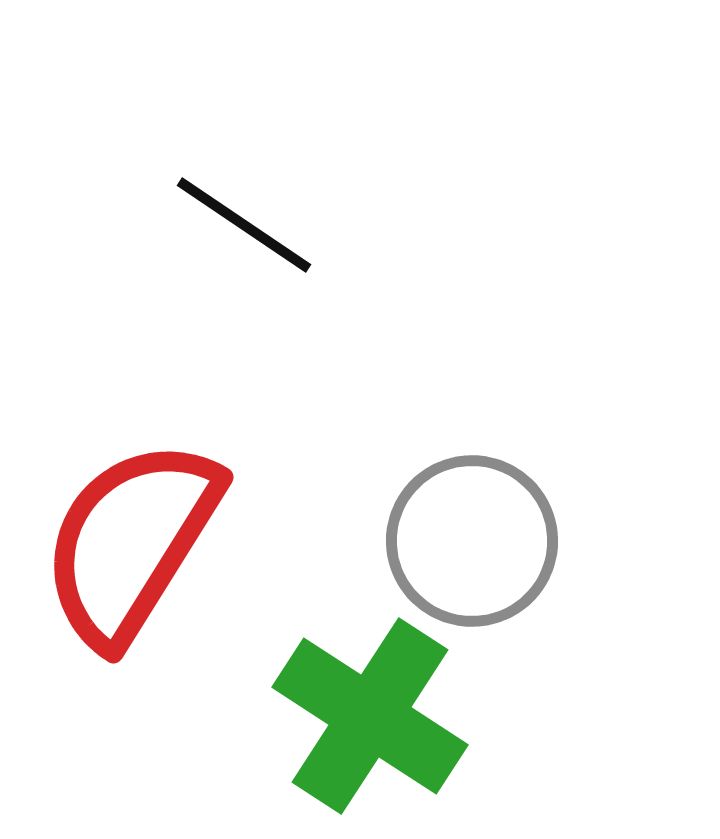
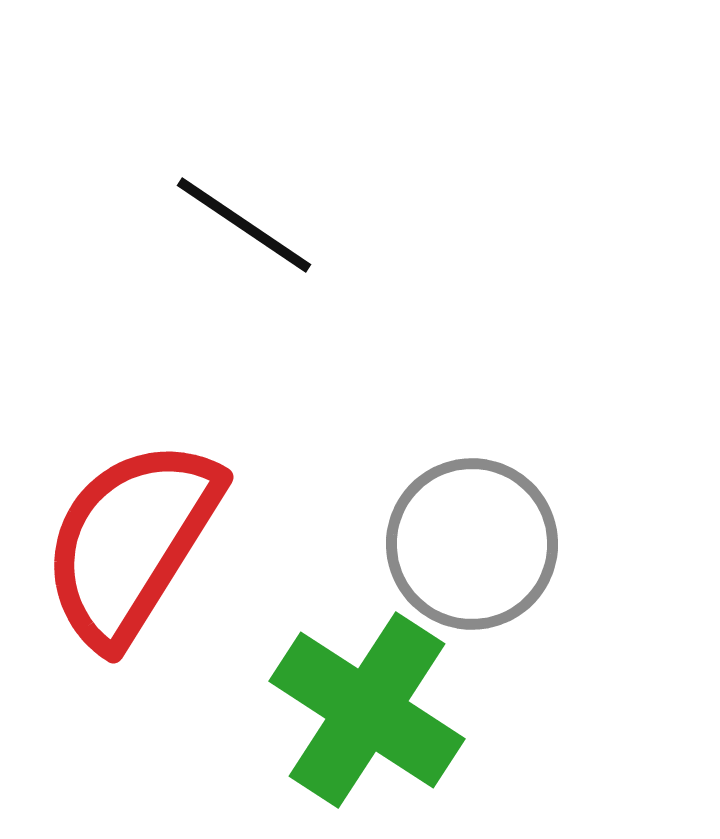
gray circle: moved 3 px down
green cross: moved 3 px left, 6 px up
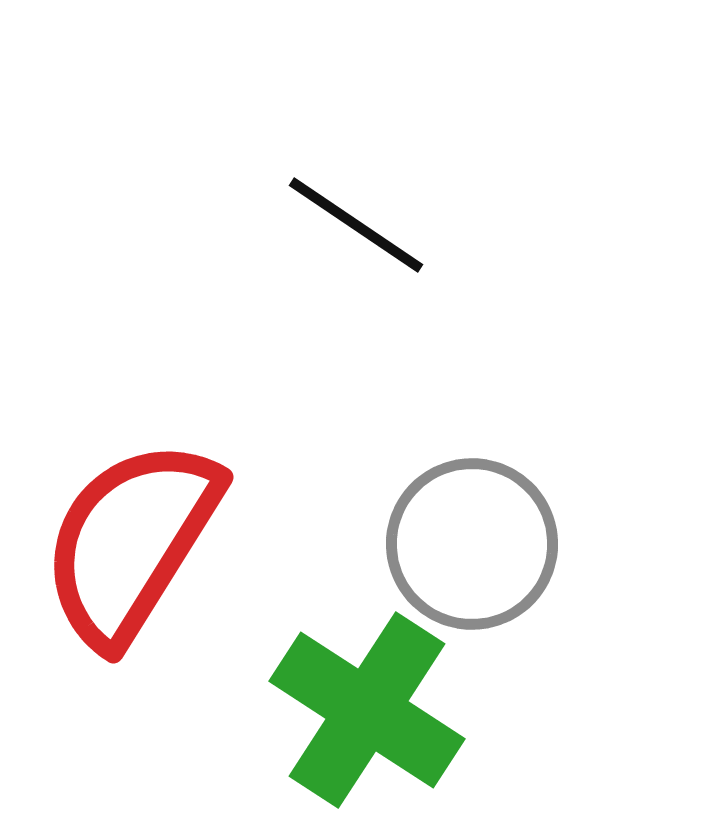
black line: moved 112 px right
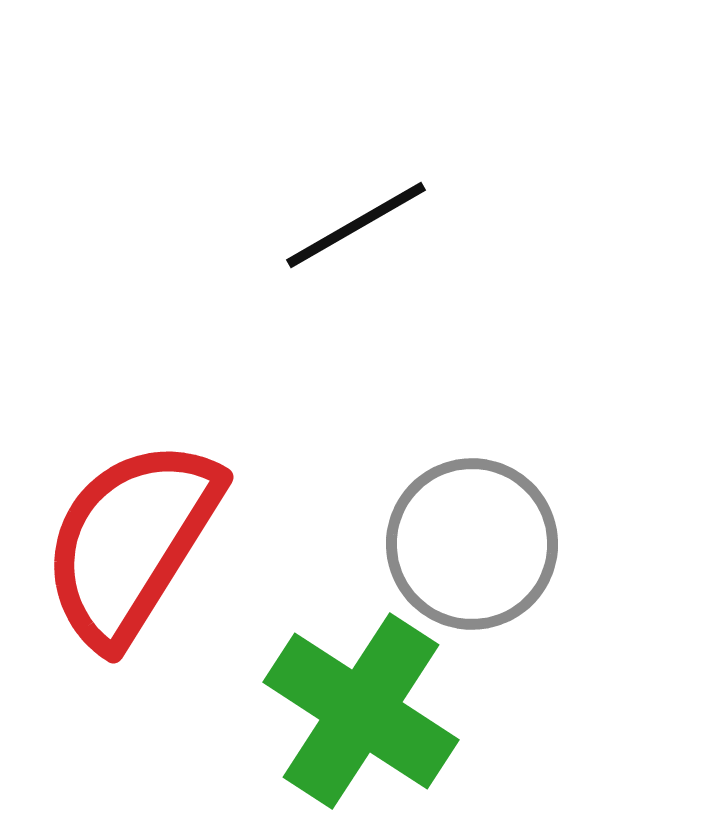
black line: rotated 64 degrees counterclockwise
green cross: moved 6 px left, 1 px down
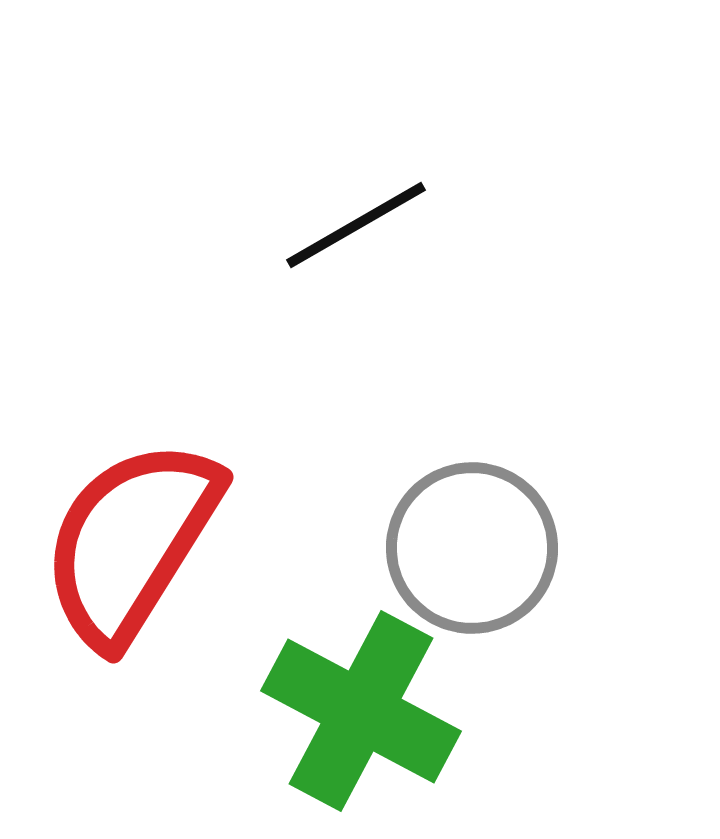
gray circle: moved 4 px down
green cross: rotated 5 degrees counterclockwise
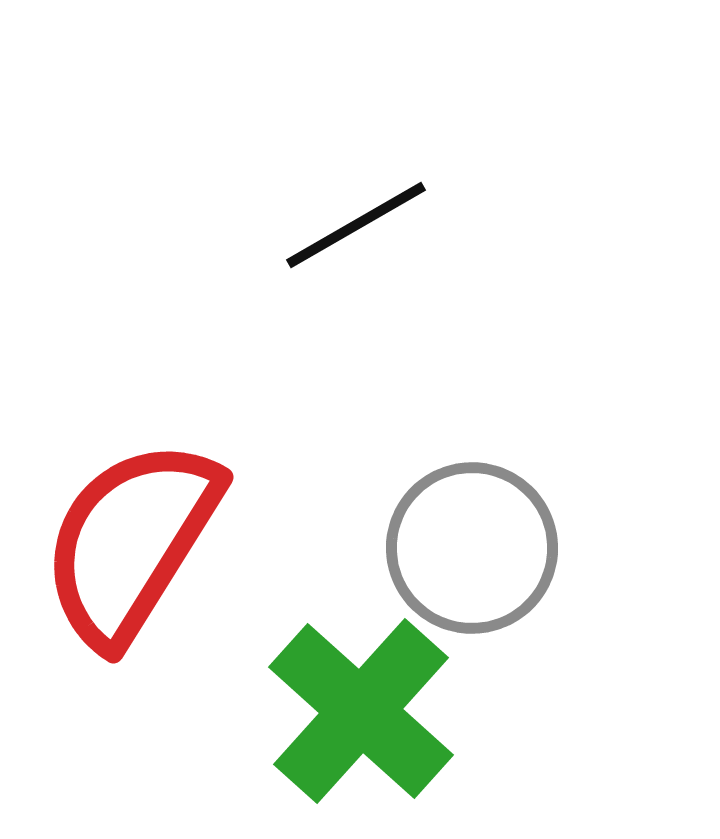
green cross: rotated 14 degrees clockwise
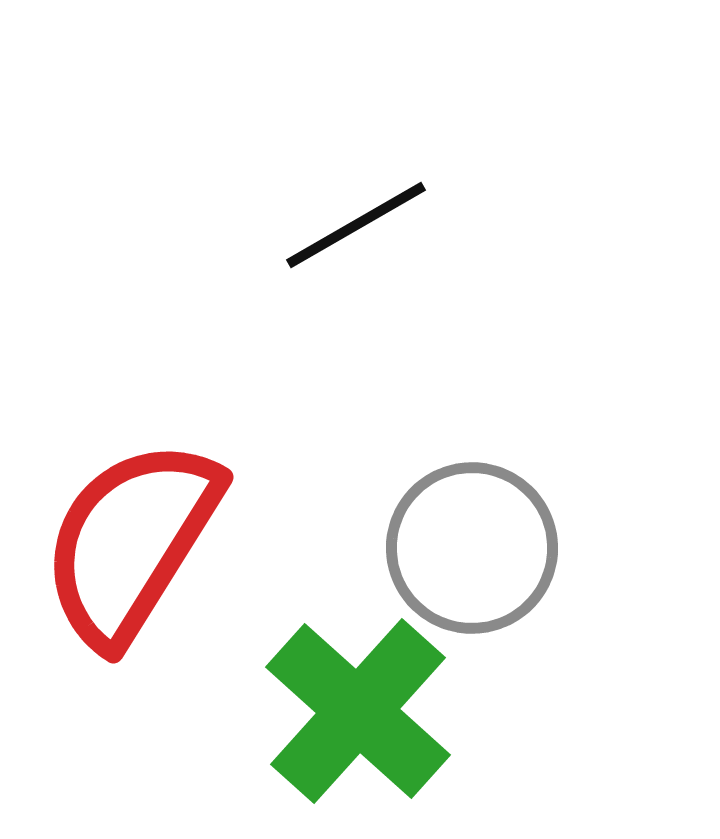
green cross: moved 3 px left
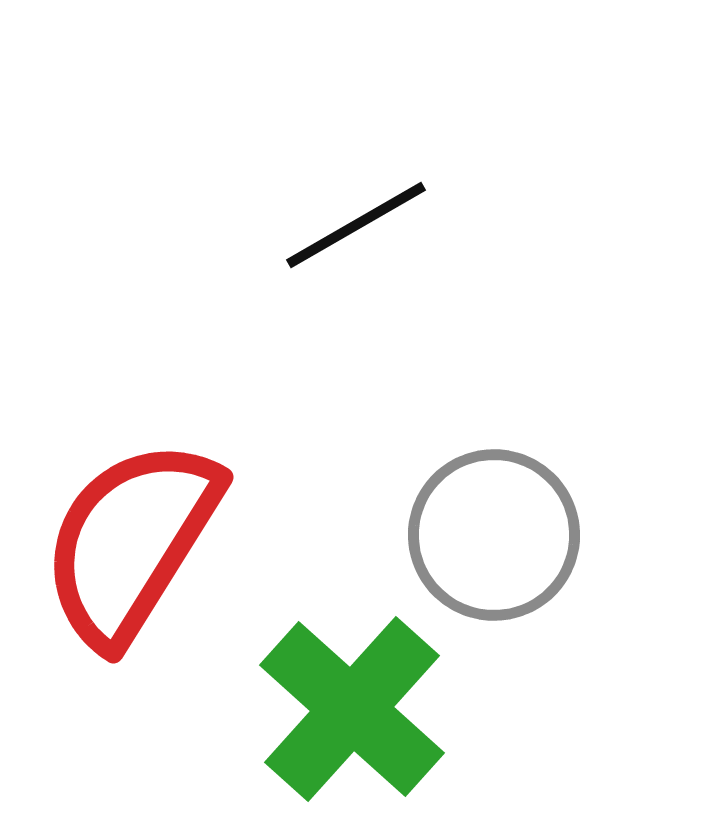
gray circle: moved 22 px right, 13 px up
green cross: moved 6 px left, 2 px up
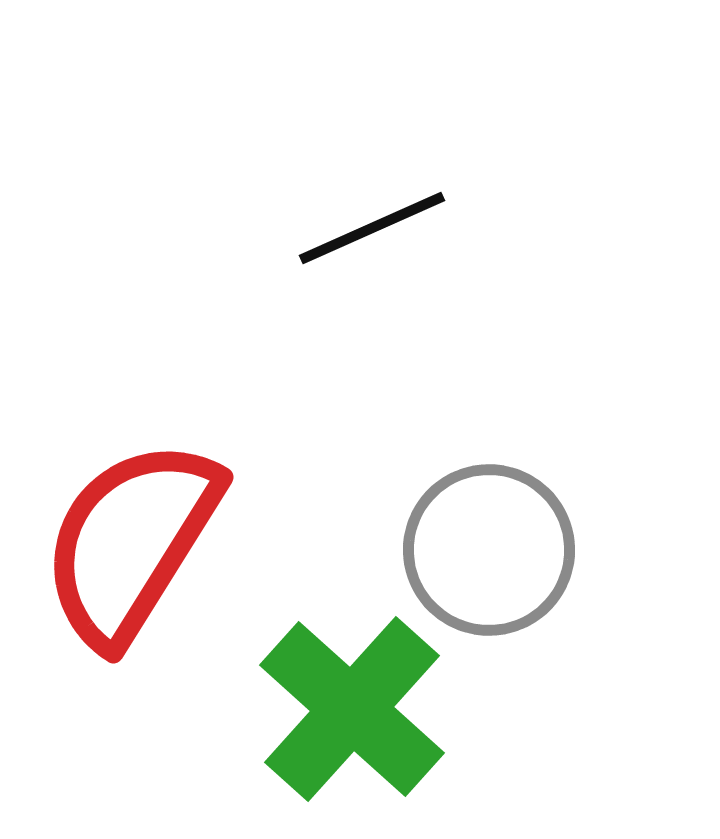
black line: moved 16 px right, 3 px down; rotated 6 degrees clockwise
gray circle: moved 5 px left, 15 px down
